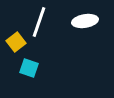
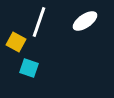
white ellipse: rotated 25 degrees counterclockwise
yellow square: rotated 24 degrees counterclockwise
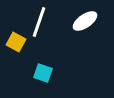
cyan square: moved 14 px right, 5 px down
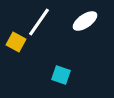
white line: rotated 16 degrees clockwise
cyan square: moved 18 px right, 2 px down
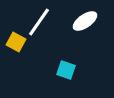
cyan square: moved 5 px right, 5 px up
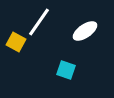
white ellipse: moved 10 px down
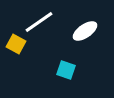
white line: rotated 20 degrees clockwise
yellow square: moved 2 px down
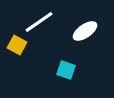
yellow square: moved 1 px right, 1 px down
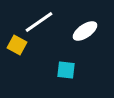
cyan square: rotated 12 degrees counterclockwise
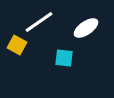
white ellipse: moved 1 px right, 3 px up
cyan square: moved 2 px left, 12 px up
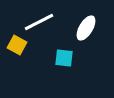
white line: rotated 8 degrees clockwise
white ellipse: rotated 25 degrees counterclockwise
